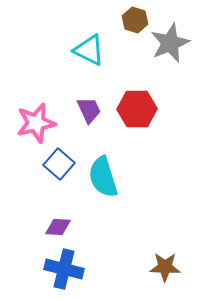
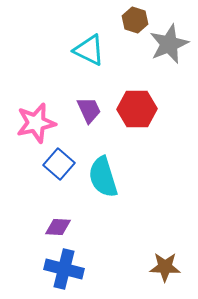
gray star: moved 1 px left, 1 px down
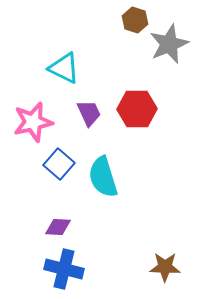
cyan triangle: moved 25 px left, 18 px down
purple trapezoid: moved 3 px down
pink star: moved 3 px left, 1 px up
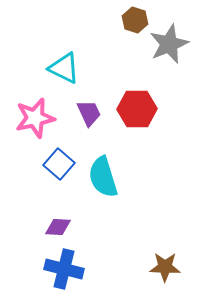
pink star: moved 2 px right, 4 px up
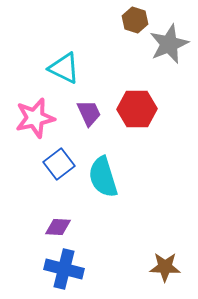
blue square: rotated 12 degrees clockwise
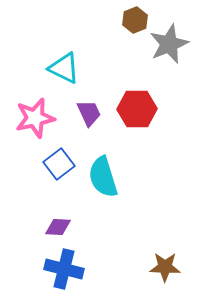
brown hexagon: rotated 20 degrees clockwise
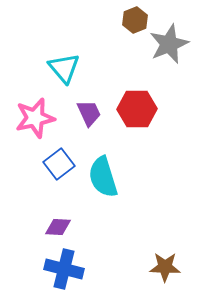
cyan triangle: rotated 24 degrees clockwise
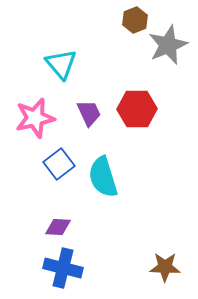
gray star: moved 1 px left, 1 px down
cyan triangle: moved 3 px left, 4 px up
blue cross: moved 1 px left, 1 px up
